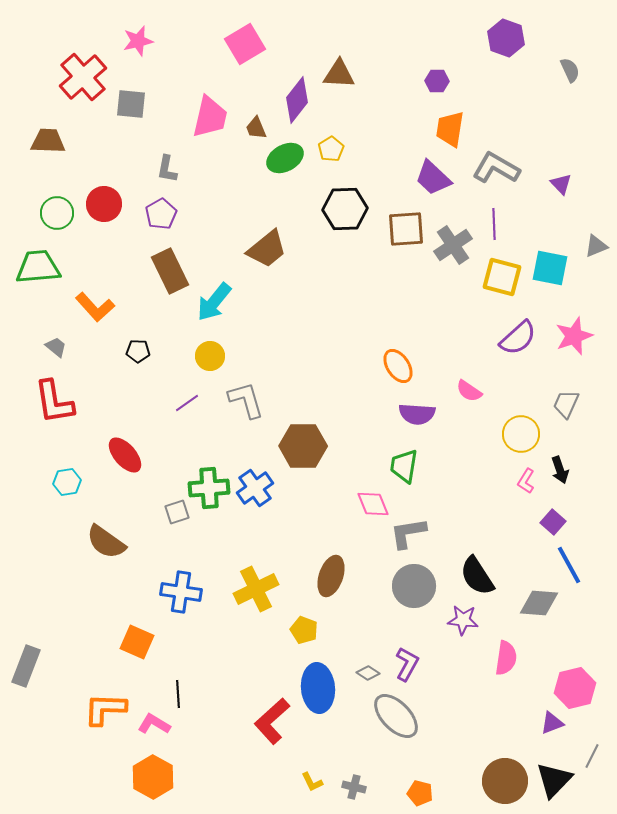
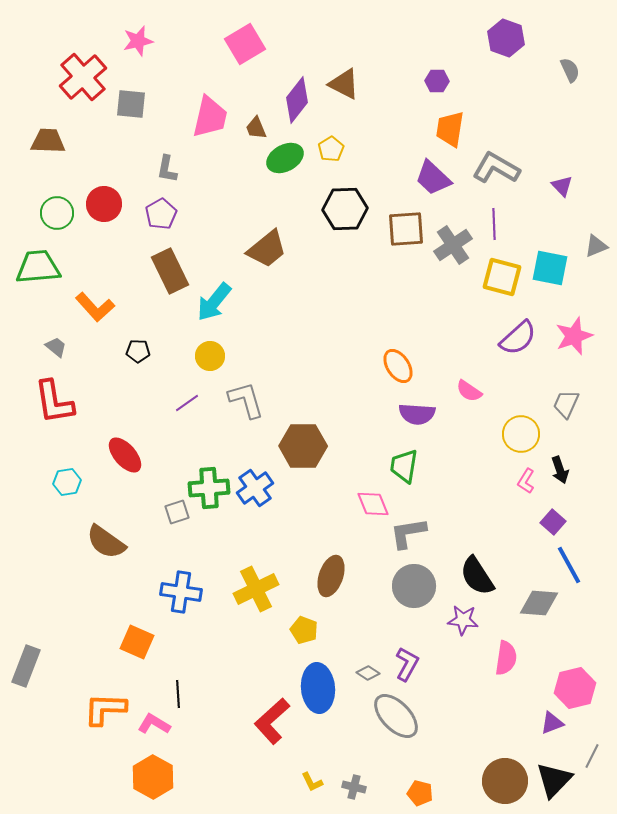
brown triangle at (339, 74): moved 5 px right, 10 px down; rotated 24 degrees clockwise
purple triangle at (561, 184): moved 1 px right, 2 px down
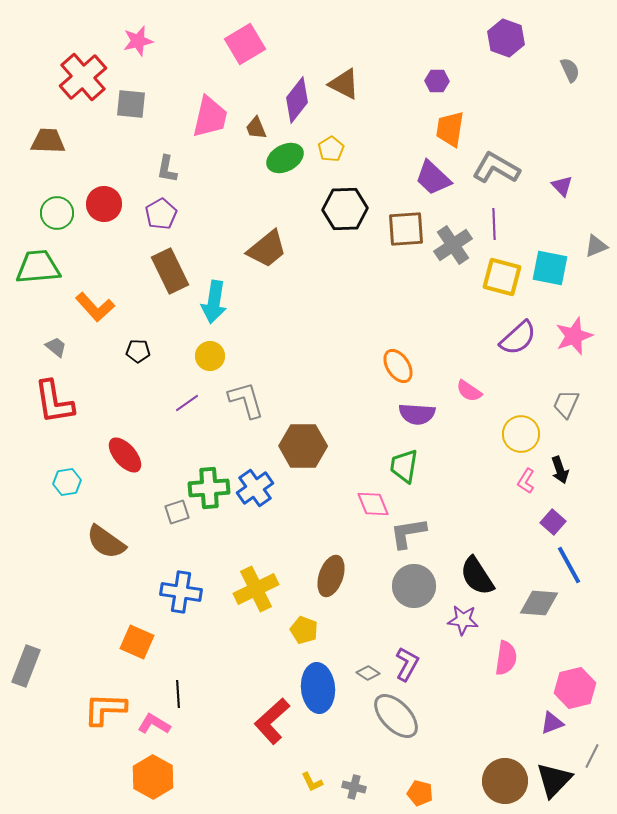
cyan arrow at (214, 302): rotated 30 degrees counterclockwise
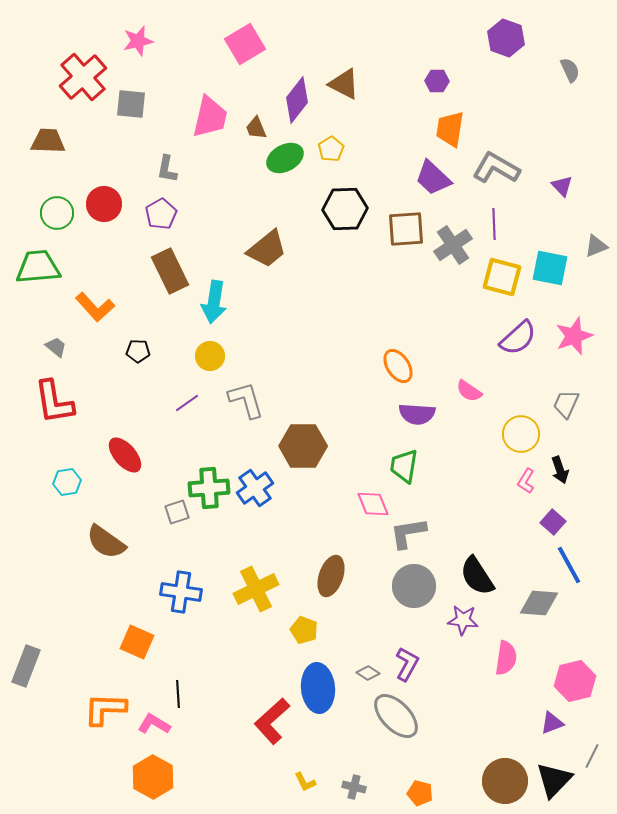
pink hexagon at (575, 688): moved 7 px up
yellow L-shape at (312, 782): moved 7 px left
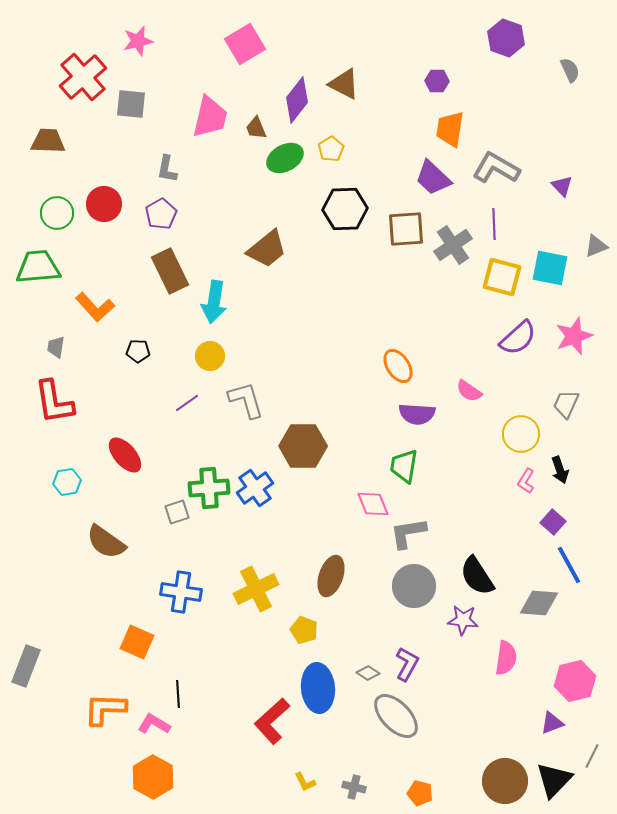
gray trapezoid at (56, 347): rotated 120 degrees counterclockwise
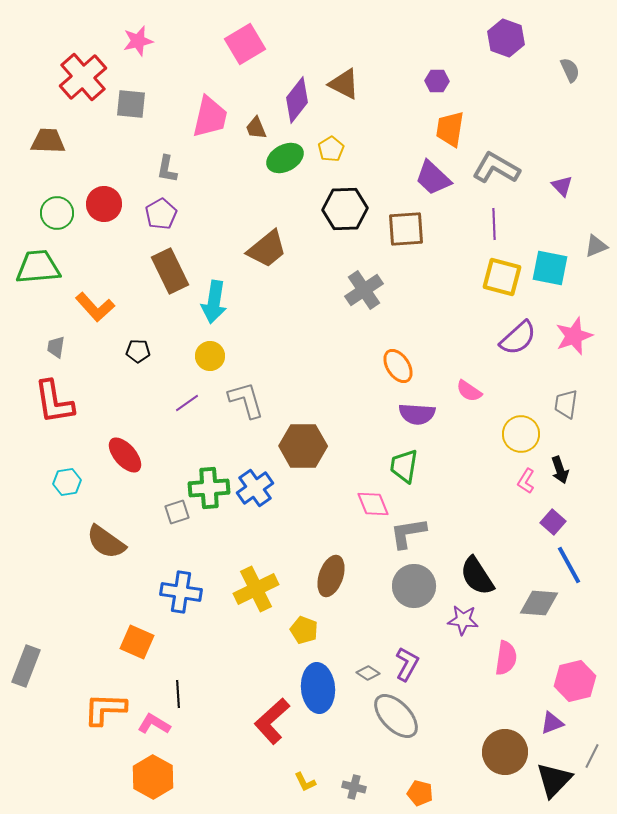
gray cross at (453, 245): moved 89 px left, 45 px down
gray trapezoid at (566, 404): rotated 16 degrees counterclockwise
brown circle at (505, 781): moved 29 px up
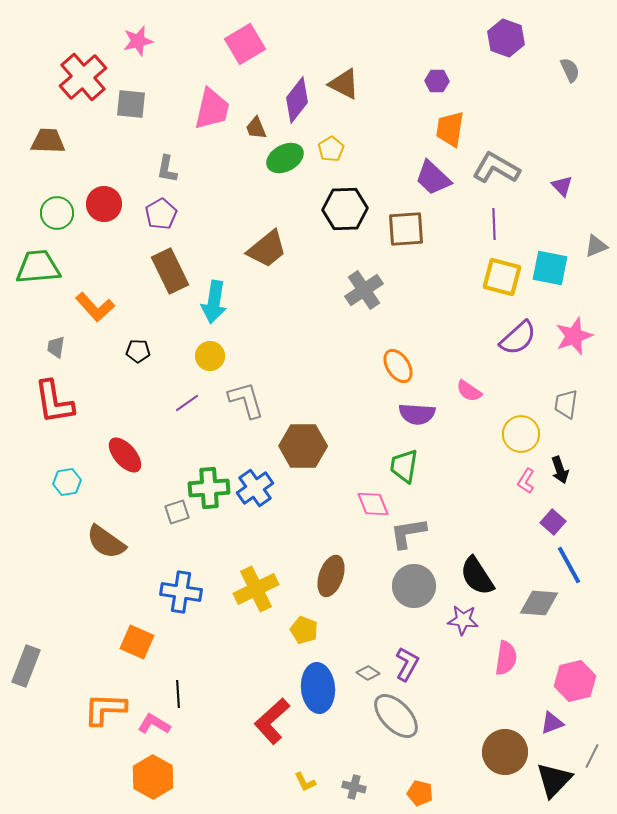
pink trapezoid at (210, 117): moved 2 px right, 8 px up
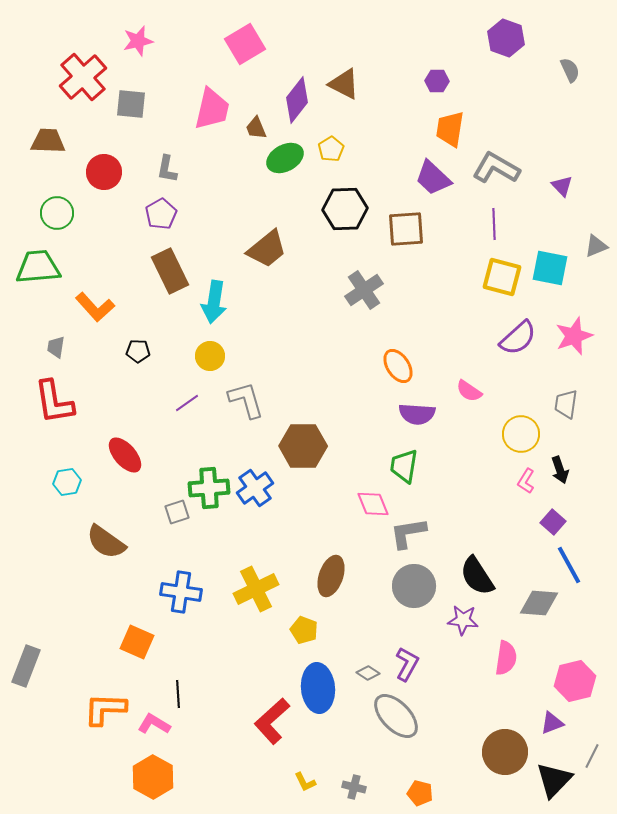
red circle at (104, 204): moved 32 px up
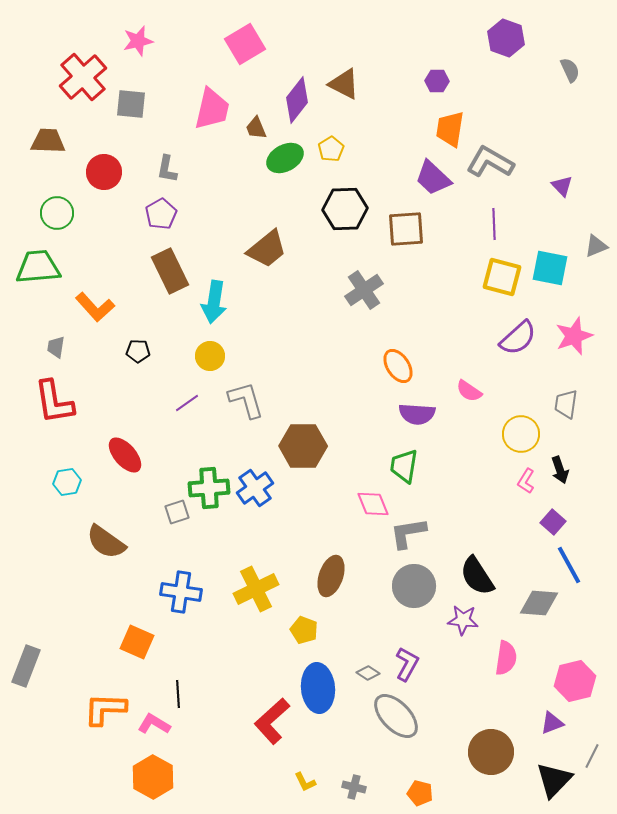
gray L-shape at (496, 168): moved 6 px left, 6 px up
brown circle at (505, 752): moved 14 px left
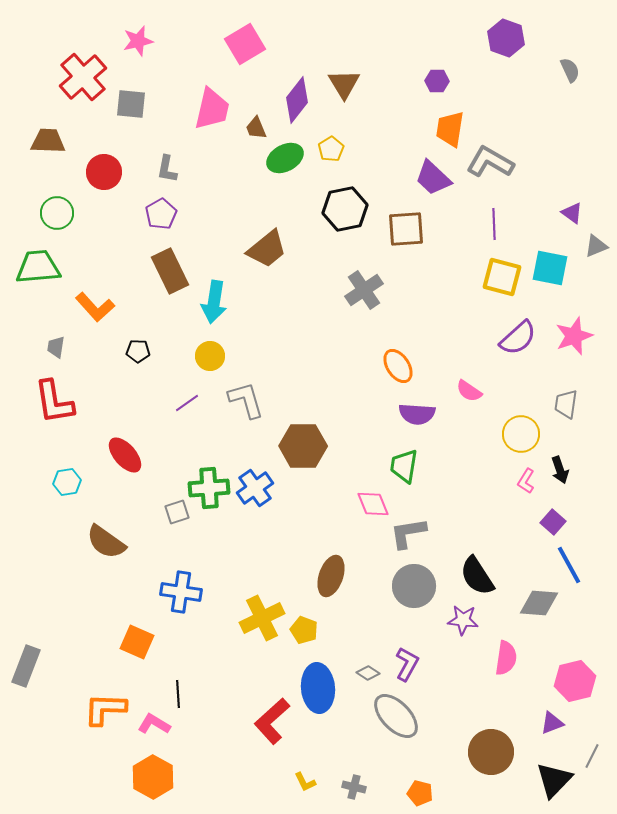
brown triangle at (344, 84): rotated 32 degrees clockwise
purple triangle at (562, 186): moved 10 px right, 27 px down; rotated 10 degrees counterclockwise
black hexagon at (345, 209): rotated 9 degrees counterclockwise
yellow cross at (256, 589): moved 6 px right, 29 px down
